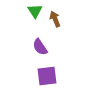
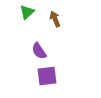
green triangle: moved 8 px left, 1 px down; rotated 21 degrees clockwise
purple semicircle: moved 1 px left, 4 px down
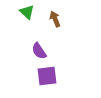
green triangle: rotated 35 degrees counterclockwise
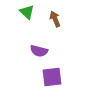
purple semicircle: rotated 42 degrees counterclockwise
purple square: moved 5 px right, 1 px down
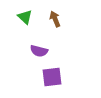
green triangle: moved 2 px left, 5 px down
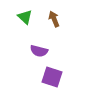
brown arrow: moved 1 px left
purple square: rotated 25 degrees clockwise
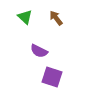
brown arrow: moved 2 px right, 1 px up; rotated 14 degrees counterclockwise
purple semicircle: rotated 12 degrees clockwise
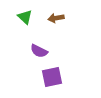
brown arrow: rotated 63 degrees counterclockwise
purple square: rotated 30 degrees counterclockwise
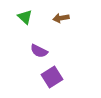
brown arrow: moved 5 px right
purple square: rotated 20 degrees counterclockwise
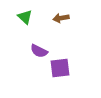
purple square: moved 8 px right, 9 px up; rotated 25 degrees clockwise
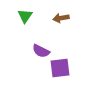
green triangle: moved 1 px up; rotated 21 degrees clockwise
purple semicircle: moved 2 px right
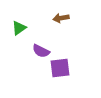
green triangle: moved 6 px left, 12 px down; rotated 21 degrees clockwise
